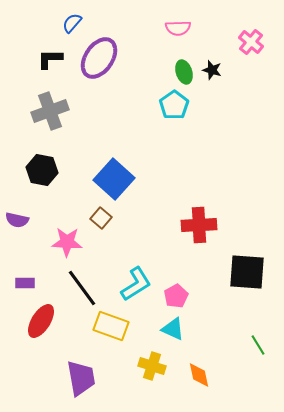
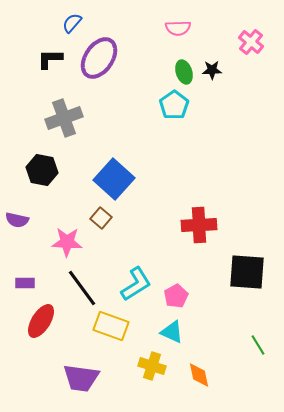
black star: rotated 18 degrees counterclockwise
gray cross: moved 14 px right, 7 px down
cyan triangle: moved 1 px left, 3 px down
purple trapezoid: rotated 108 degrees clockwise
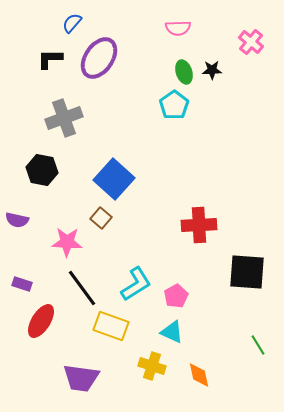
purple rectangle: moved 3 px left, 1 px down; rotated 18 degrees clockwise
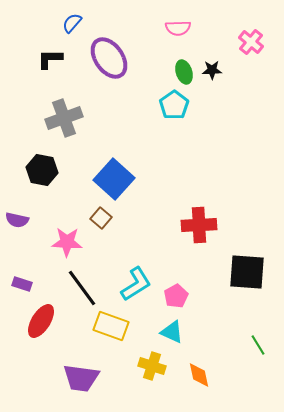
purple ellipse: moved 10 px right; rotated 69 degrees counterclockwise
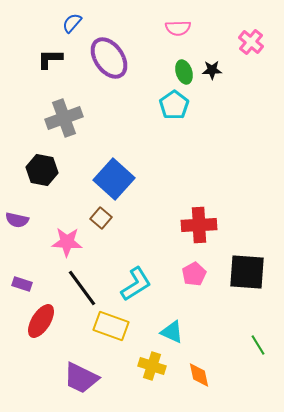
pink pentagon: moved 18 px right, 22 px up
purple trapezoid: rotated 18 degrees clockwise
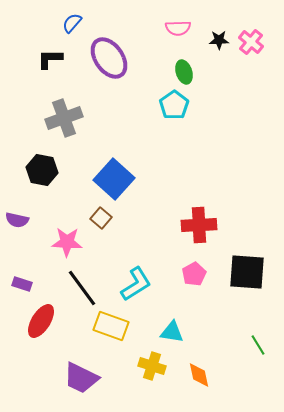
black star: moved 7 px right, 30 px up
cyan triangle: rotated 15 degrees counterclockwise
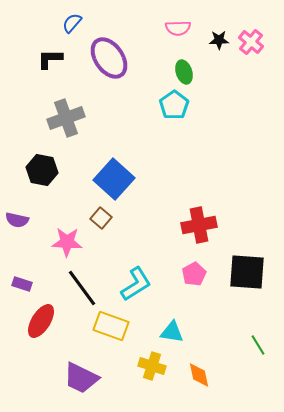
gray cross: moved 2 px right
red cross: rotated 8 degrees counterclockwise
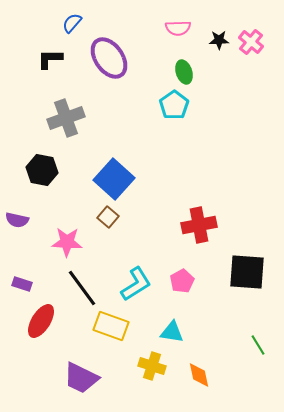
brown square: moved 7 px right, 1 px up
pink pentagon: moved 12 px left, 7 px down
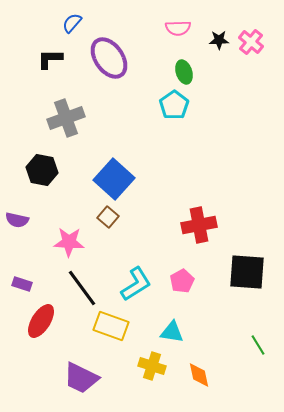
pink star: moved 2 px right
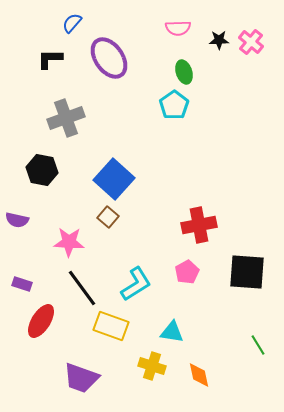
pink pentagon: moved 5 px right, 9 px up
purple trapezoid: rotated 6 degrees counterclockwise
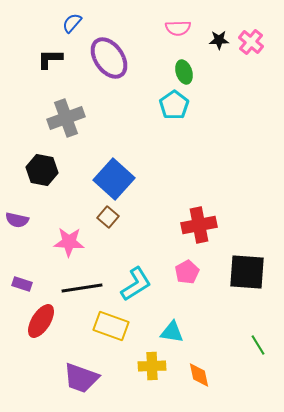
black line: rotated 63 degrees counterclockwise
yellow cross: rotated 20 degrees counterclockwise
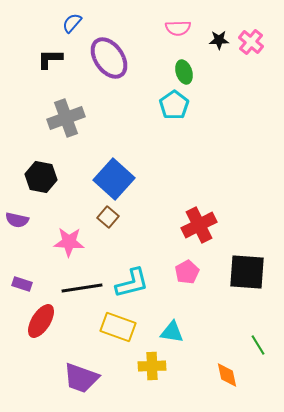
black hexagon: moved 1 px left, 7 px down
red cross: rotated 16 degrees counterclockwise
cyan L-shape: moved 4 px left, 1 px up; rotated 18 degrees clockwise
yellow rectangle: moved 7 px right, 1 px down
orange diamond: moved 28 px right
